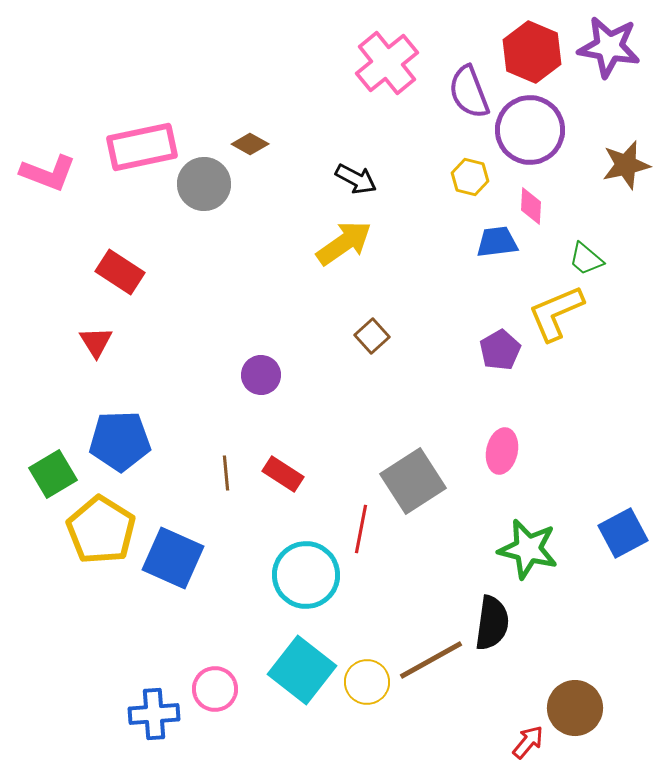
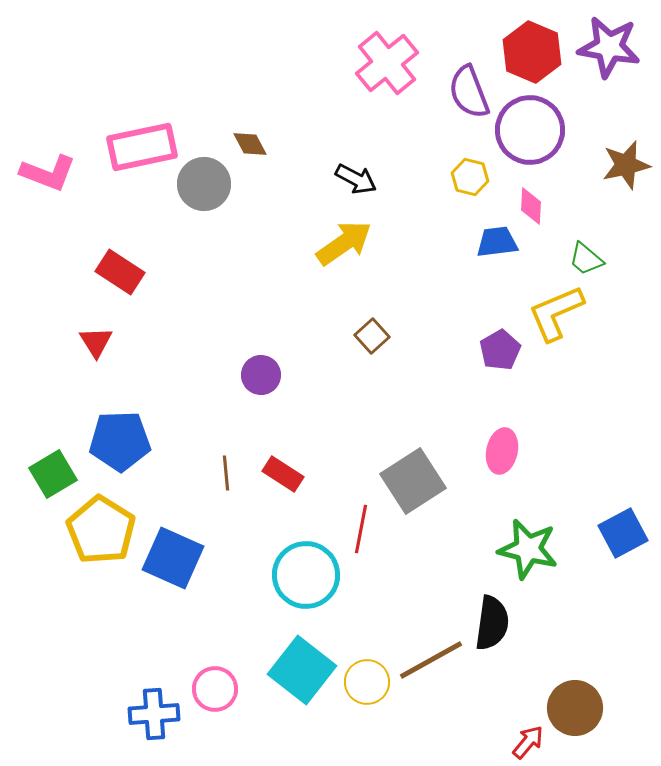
brown diamond at (250, 144): rotated 33 degrees clockwise
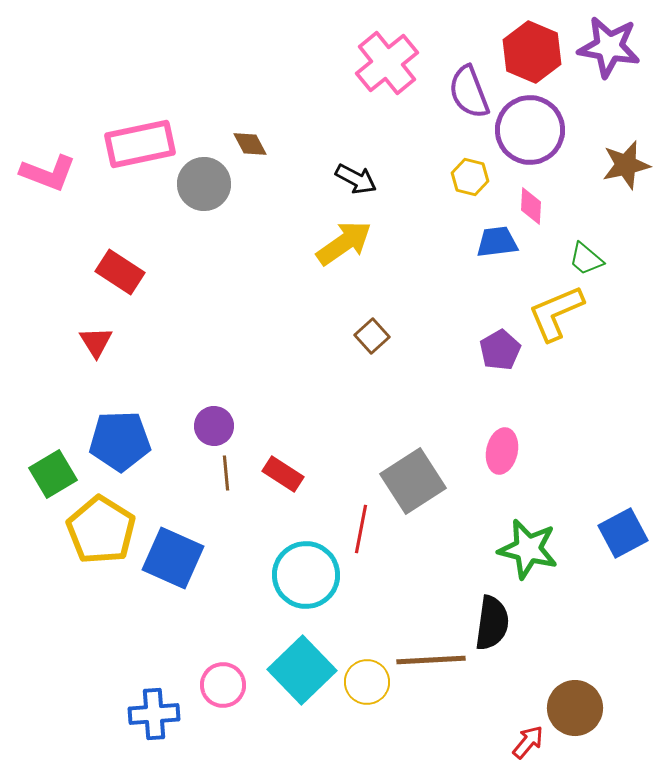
pink rectangle at (142, 147): moved 2 px left, 3 px up
purple circle at (261, 375): moved 47 px left, 51 px down
brown line at (431, 660): rotated 26 degrees clockwise
cyan square at (302, 670): rotated 8 degrees clockwise
pink circle at (215, 689): moved 8 px right, 4 px up
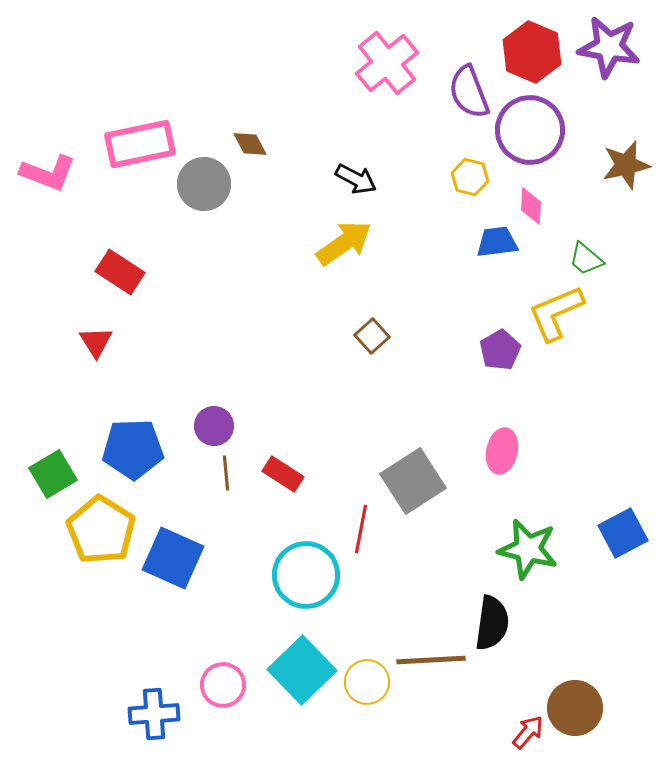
blue pentagon at (120, 441): moved 13 px right, 8 px down
red arrow at (528, 742): moved 10 px up
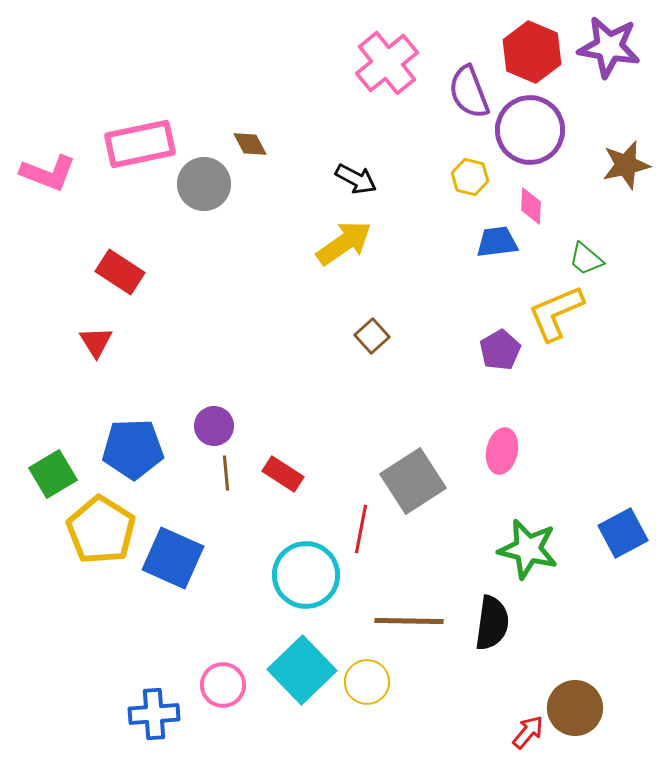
brown line at (431, 660): moved 22 px left, 39 px up; rotated 4 degrees clockwise
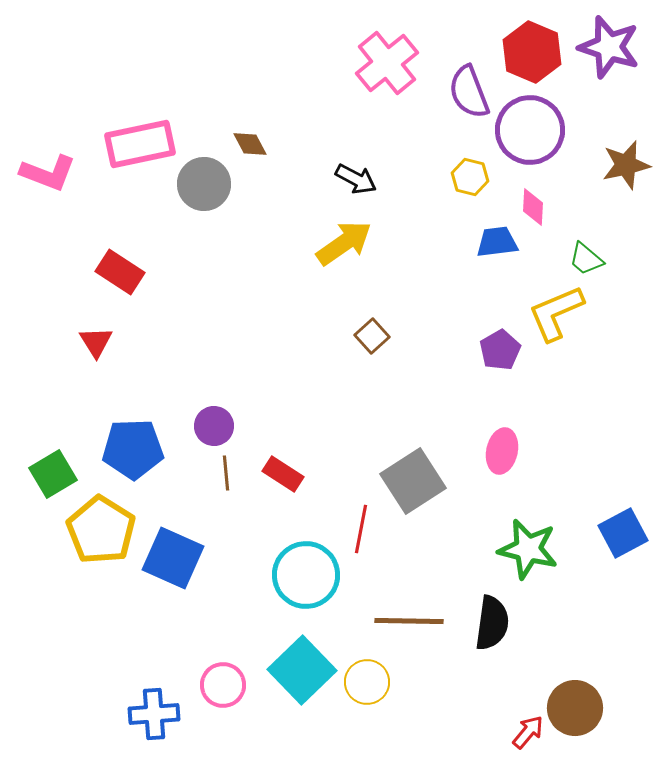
purple star at (609, 47): rotated 8 degrees clockwise
pink diamond at (531, 206): moved 2 px right, 1 px down
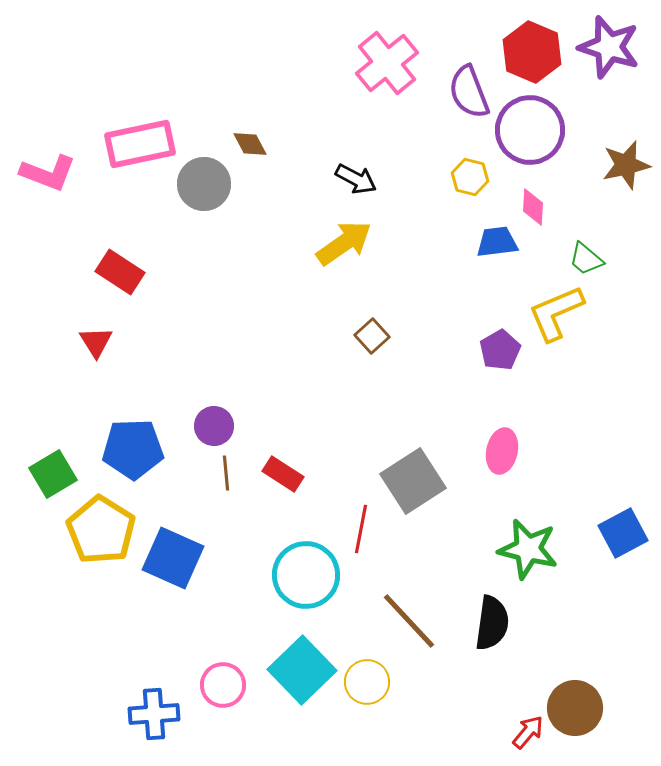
brown line at (409, 621): rotated 46 degrees clockwise
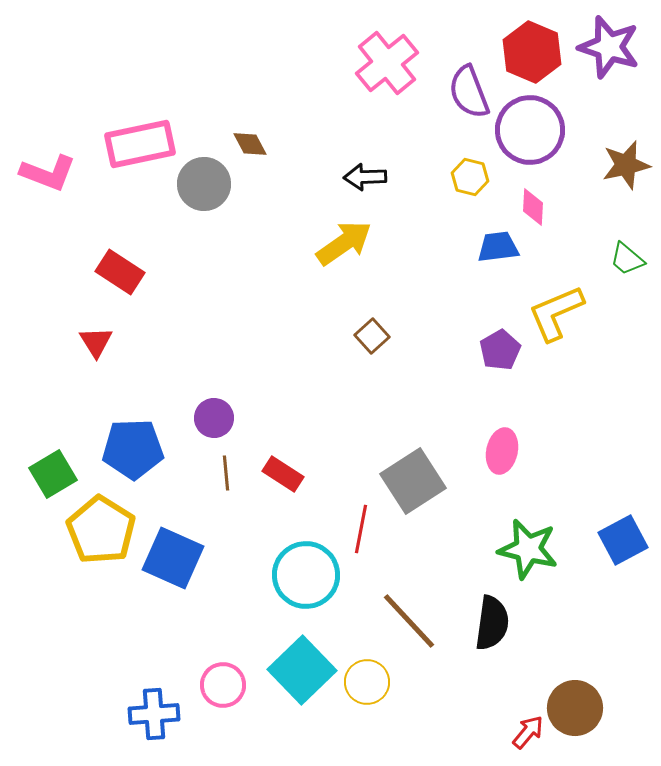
black arrow at (356, 179): moved 9 px right, 2 px up; rotated 150 degrees clockwise
blue trapezoid at (497, 242): moved 1 px right, 5 px down
green trapezoid at (586, 259): moved 41 px right
purple circle at (214, 426): moved 8 px up
blue square at (623, 533): moved 7 px down
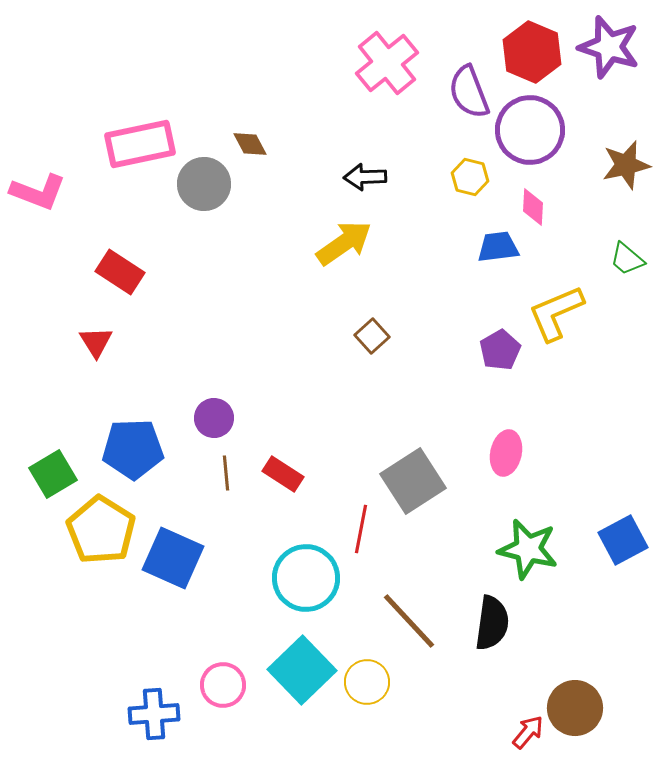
pink L-shape at (48, 173): moved 10 px left, 19 px down
pink ellipse at (502, 451): moved 4 px right, 2 px down
cyan circle at (306, 575): moved 3 px down
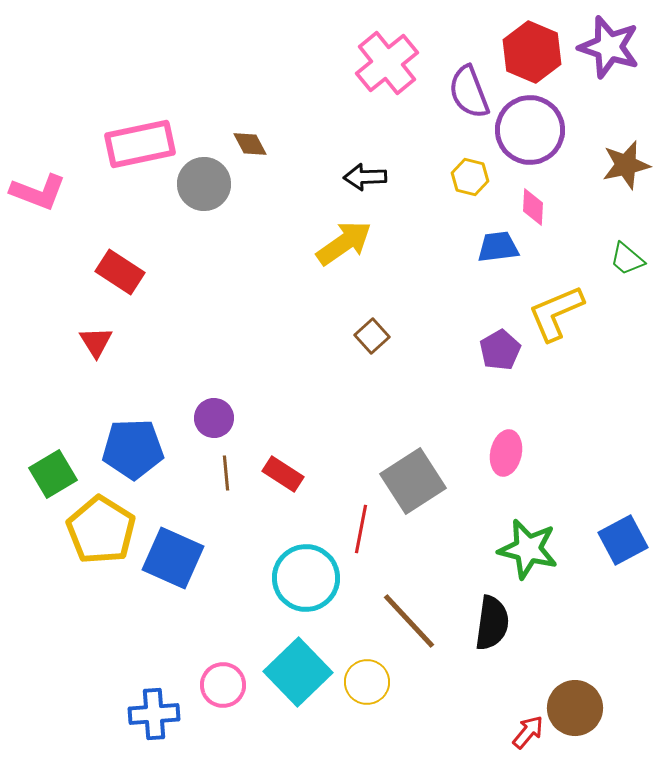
cyan square at (302, 670): moved 4 px left, 2 px down
